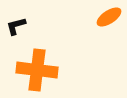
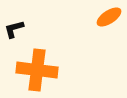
black L-shape: moved 2 px left, 3 px down
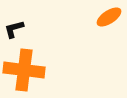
orange cross: moved 13 px left
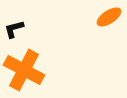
orange cross: rotated 21 degrees clockwise
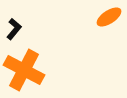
black L-shape: rotated 145 degrees clockwise
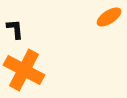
black L-shape: moved 1 px right; rotated 45 degrees counterclockwise
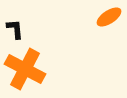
orange cross: moved 1 px right, 1 px up
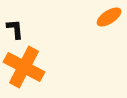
orange cross: moved 1 px left, 2 px up
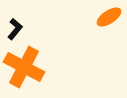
black L-shape: rotated 45 degrees clockwise
